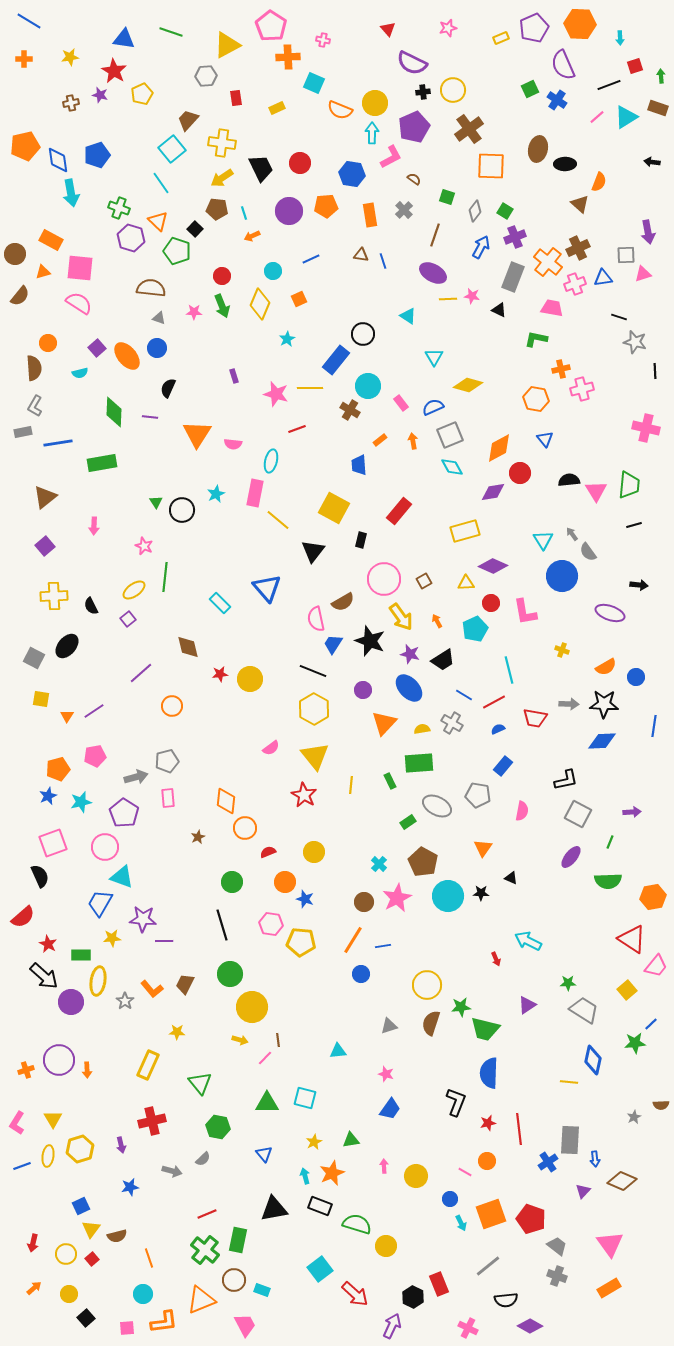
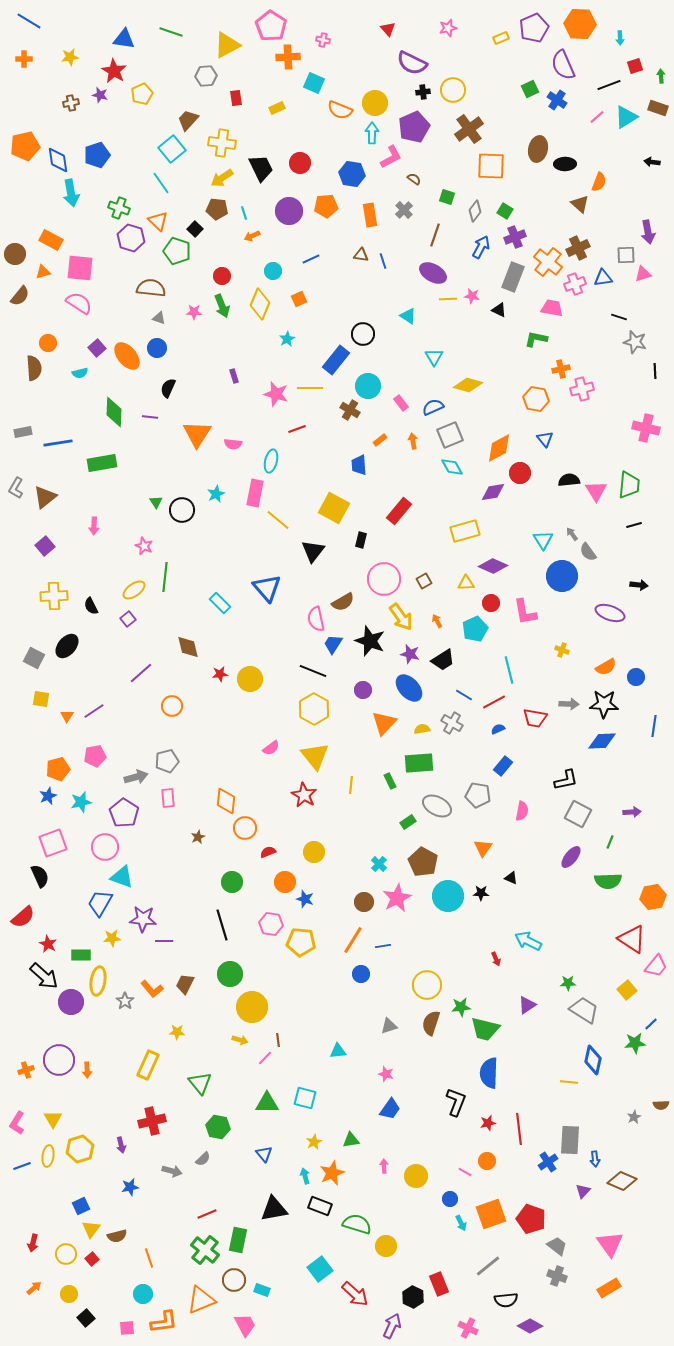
gray L-shape at (35, 406): moved 19 px left, 82 px down
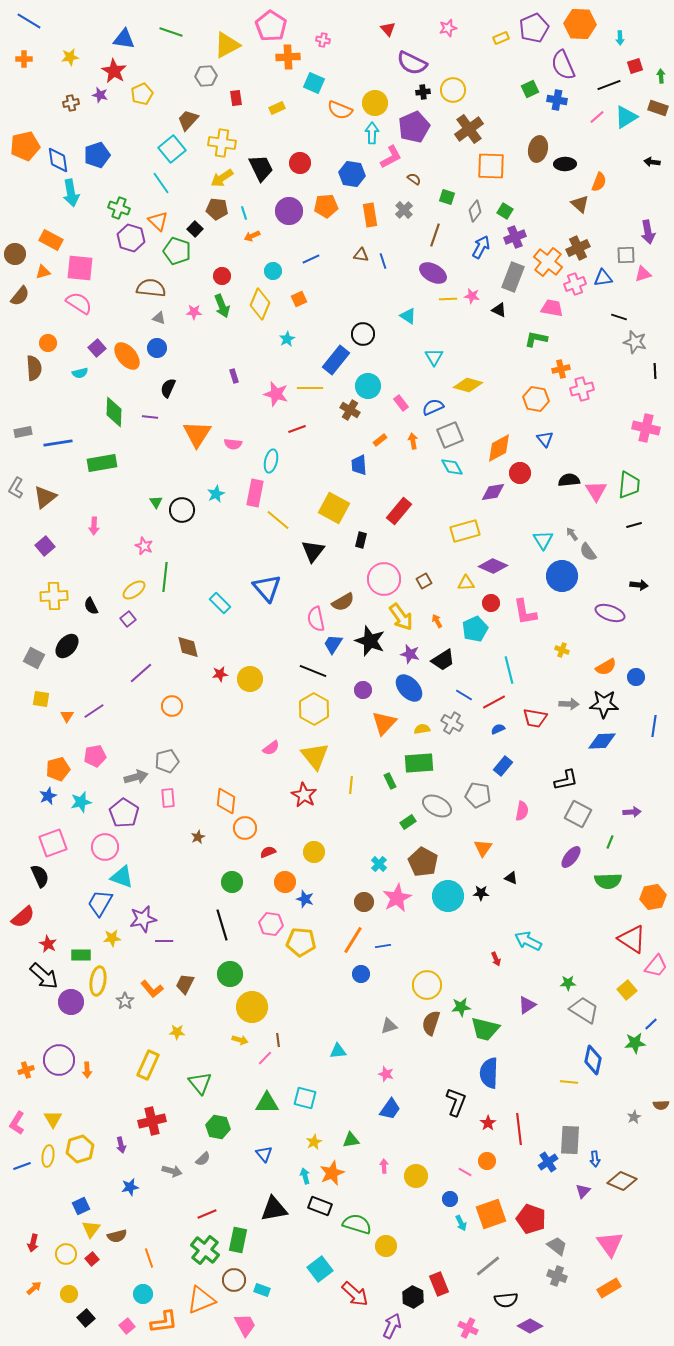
blue cross at (557, 100): rotated 24 degrees counterclockwise
purple star at (143, 919): rotated 16 degrees counterclockwise
red star at (488, 1123): rotated 21 degrees counterclockwise
pink square at (127, 1328): moved 2 px up; rotated 35 degrees counterclockwise
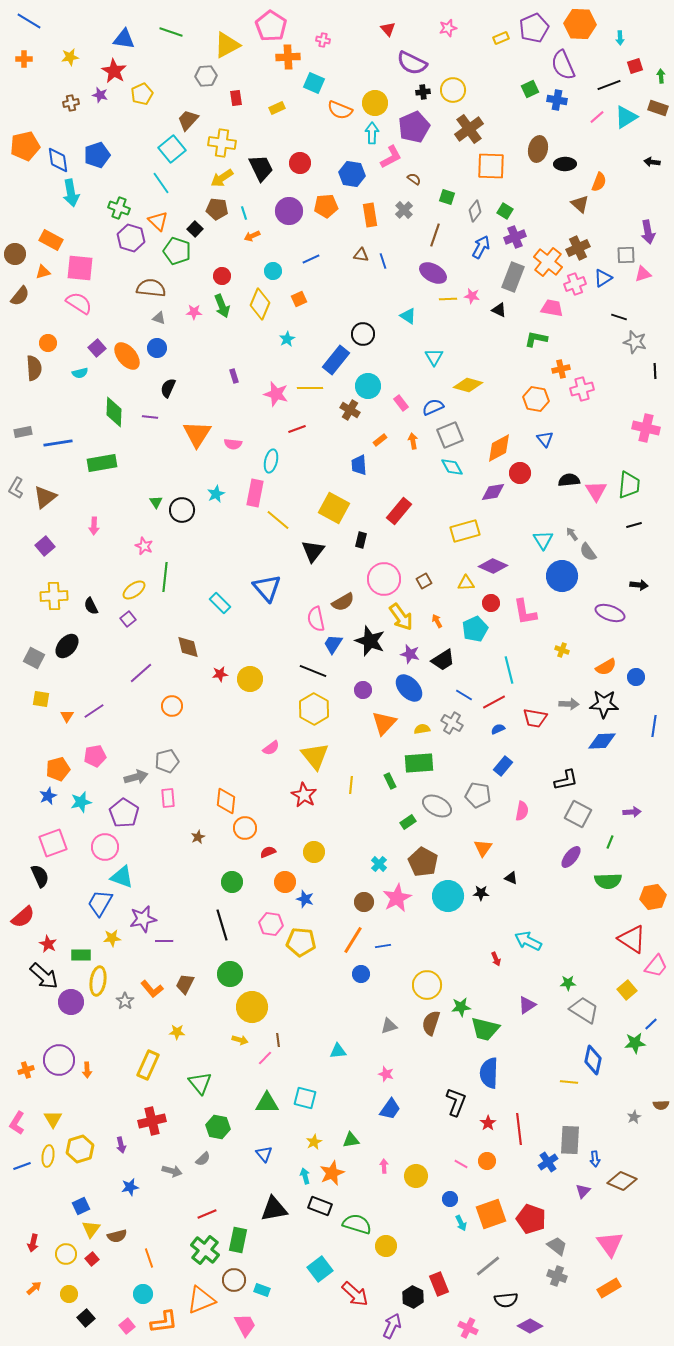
blue triangle at (603, 278): rotated 24 degrees counterclockwise
pink line at (465, 1172): moved 4 px left, 8 px up
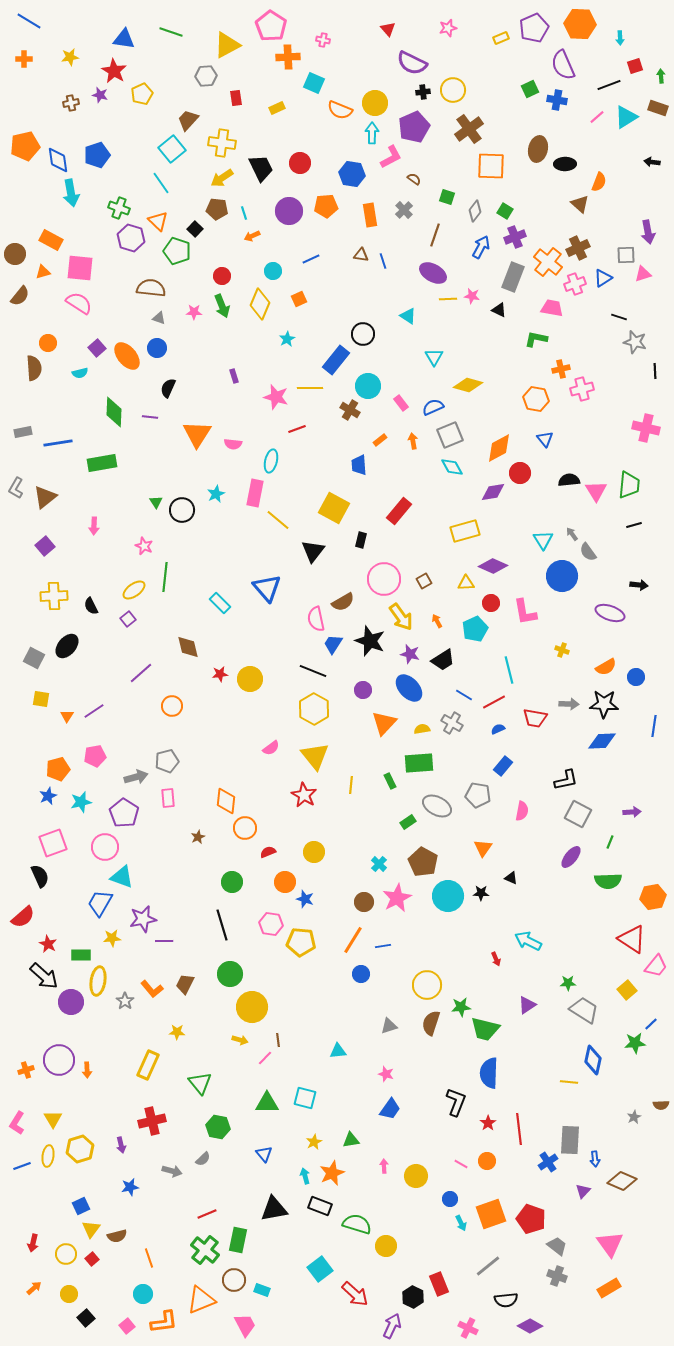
pink star at (276, 394): moved 3 px down
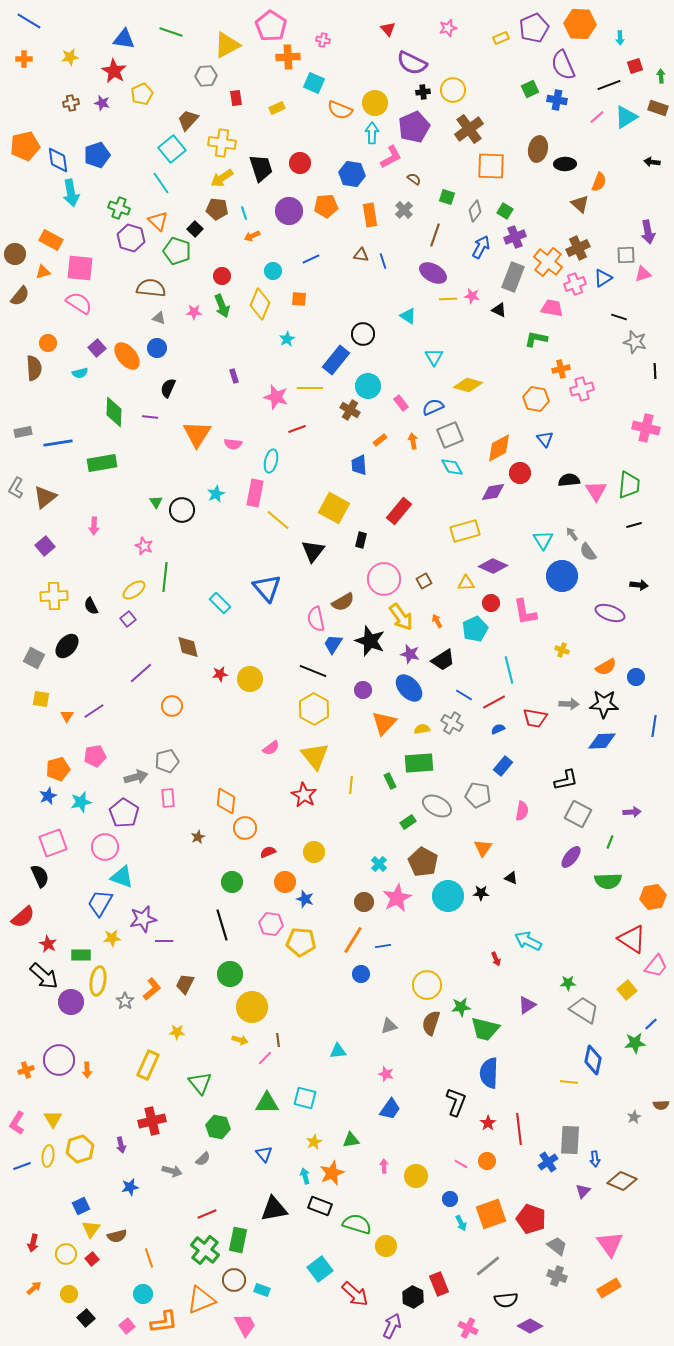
purple star at (100, 95): moved 2 px right, 8 px down
black trapezoid at (261, 168): rotated 8 degrees clockwise
orange square at (299, 299): rotated 28 degrees clockwise
orange L-shape at (152, 989): rotated 90 degrees counterclockwise
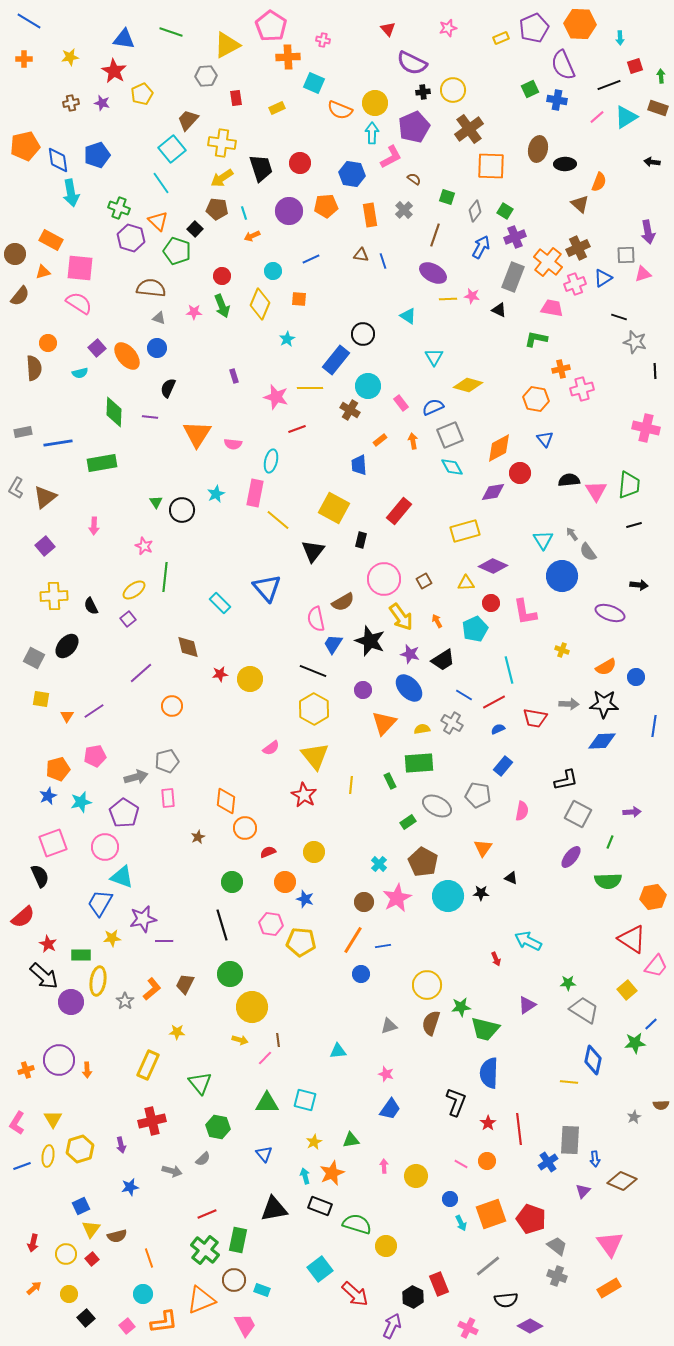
cyan square at (305, 1098): moved 2 px down
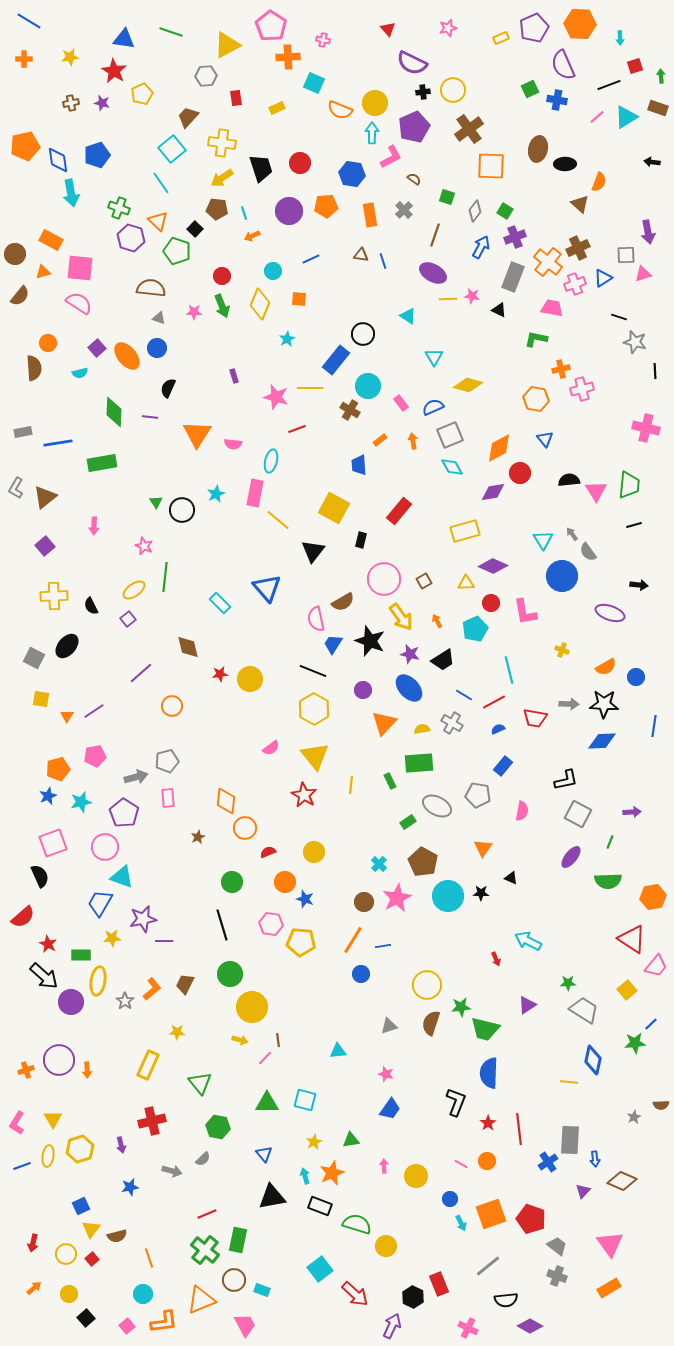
brown trapezoid at (188, 120): moved 3 px up
black triangle at (274, 1209): moved 2 px left, 12 px up
